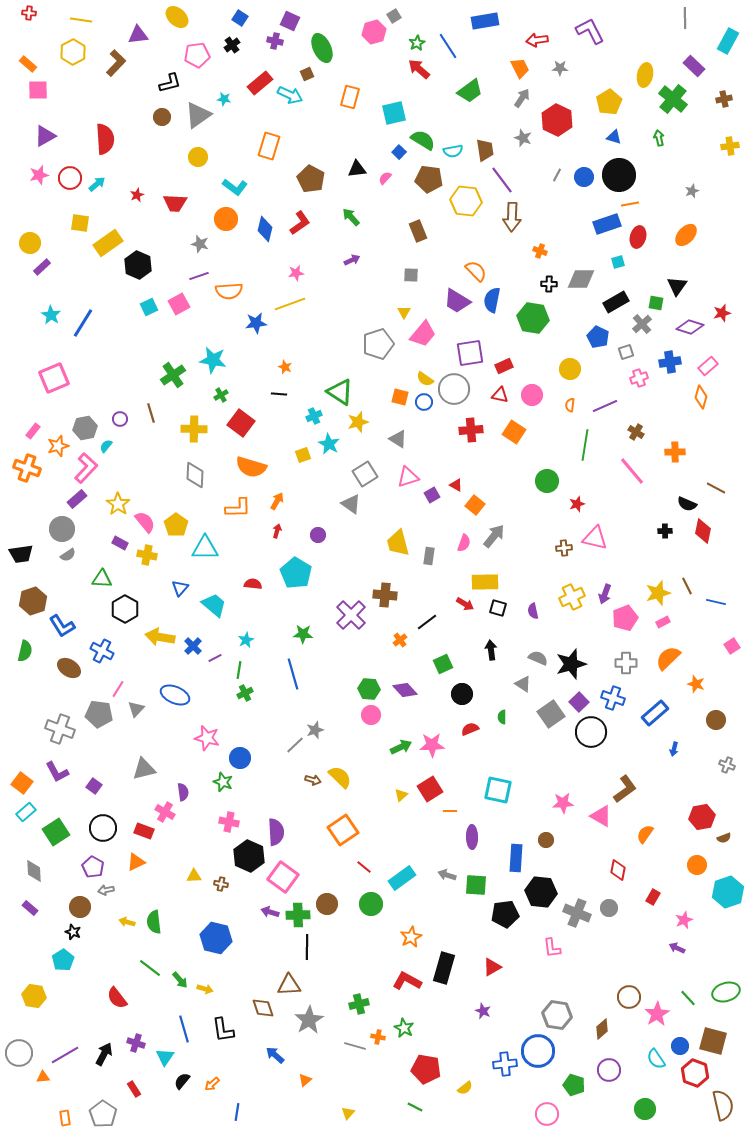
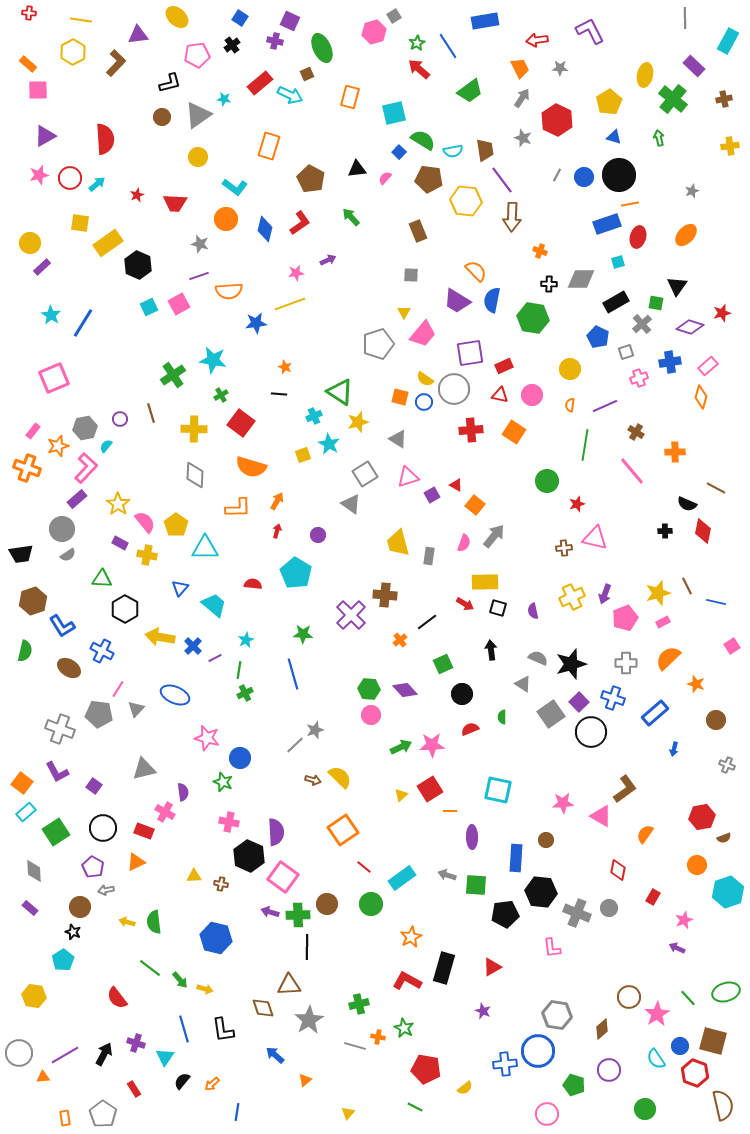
purple arrow at (352, 260): moved 24 px left
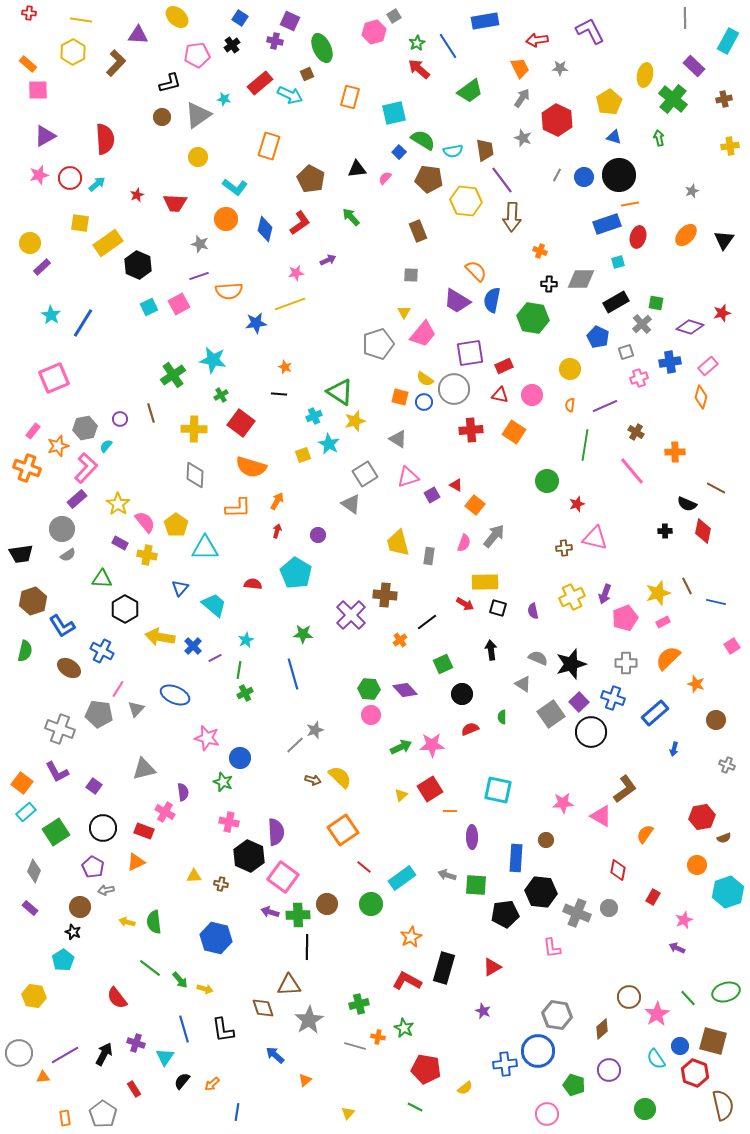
purple triangle at (138, 35): rotated 10 degrees clockwise
black triangle at (677, 286): moved 47 px right, 46 px up
yellow star at (358, 422): moved 3 px left, 1 px up
gray diamond at (34, 871): rotated 25 degrees clockwise
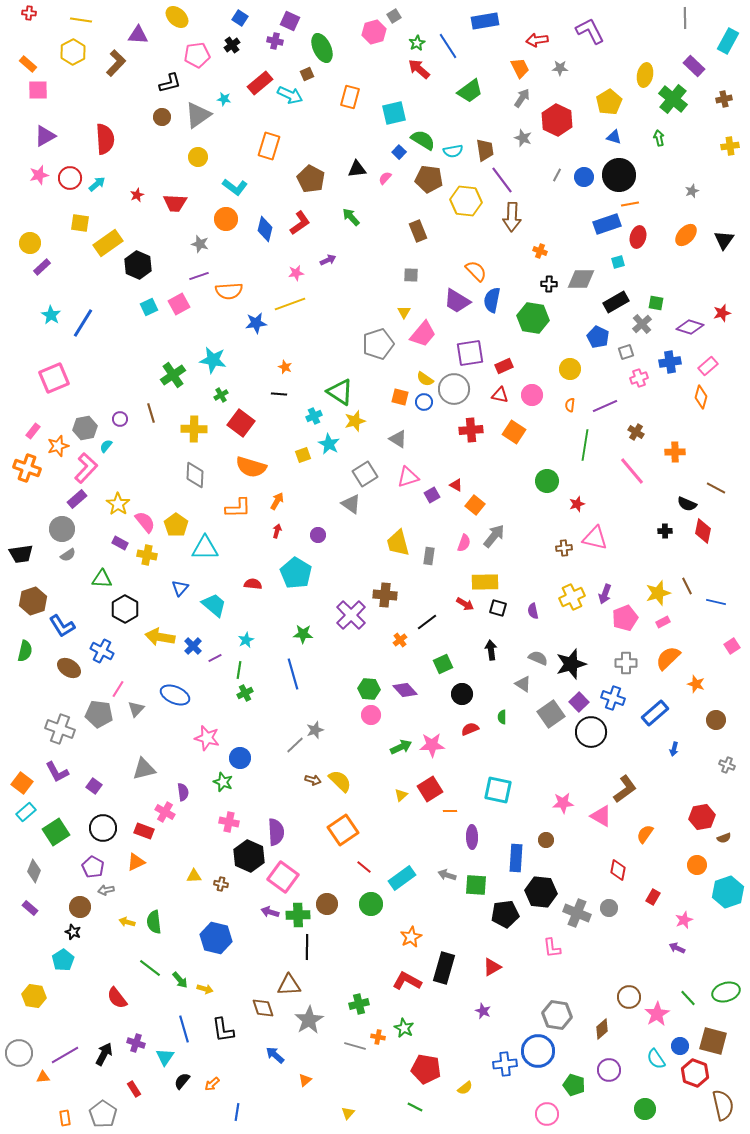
yellow semicircle at (340, 777): moved 4 px down
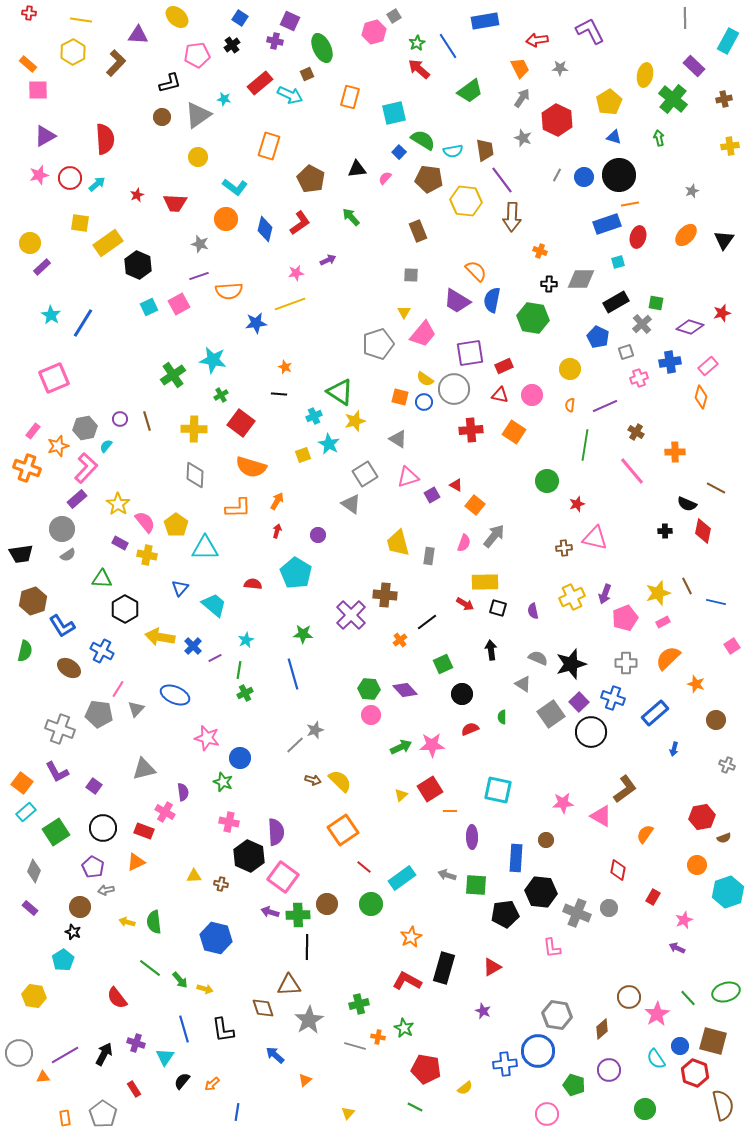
brown line at (151, 413): moved 4 px left, 8 px down
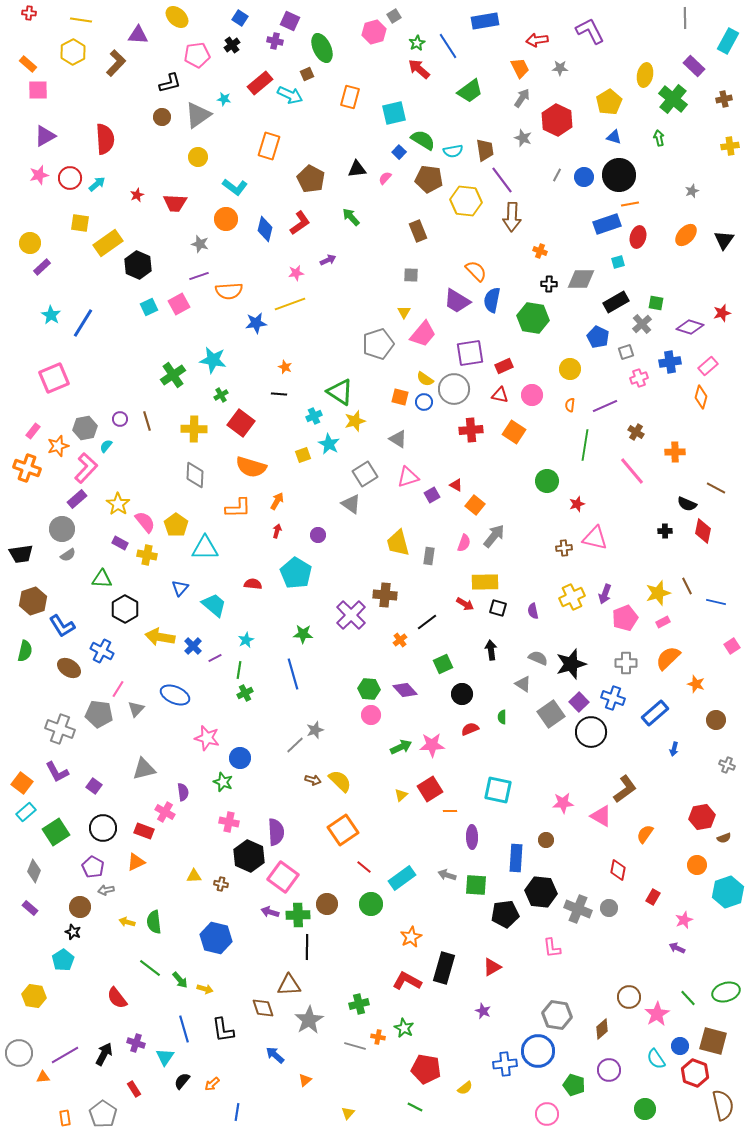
gray cross at (577, 913): moved 1 px right, 4 px up
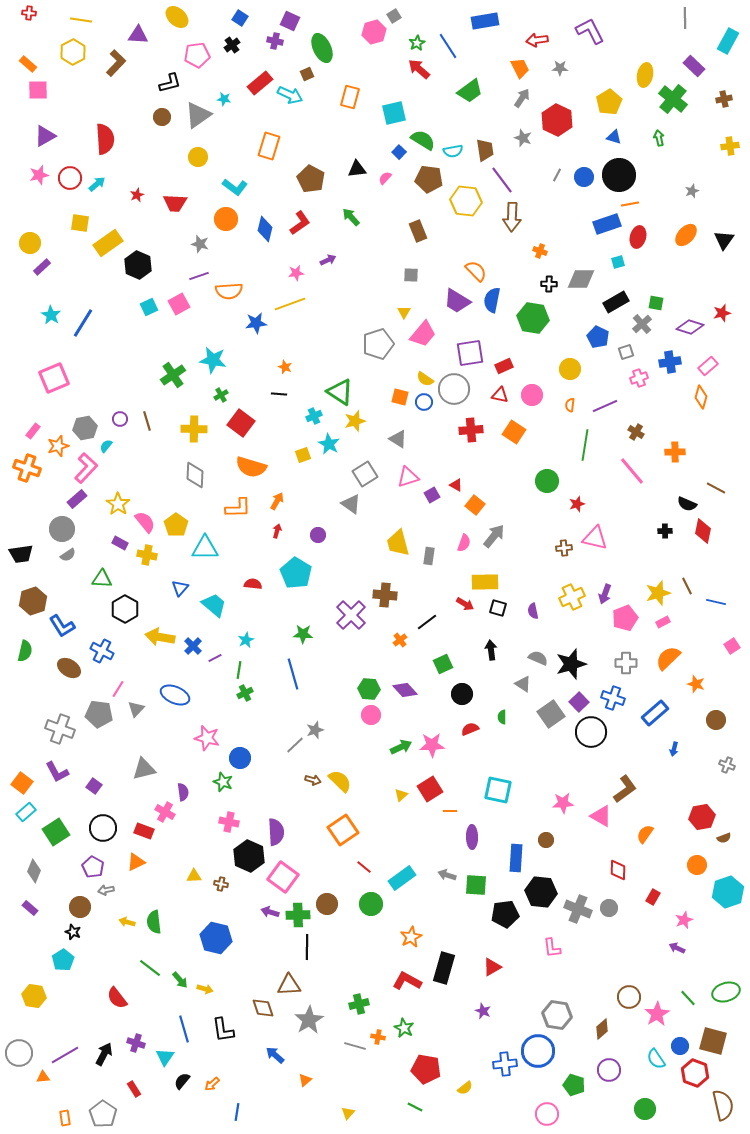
red diamond at (618, 870): rotated 10 degrees counterclockwise
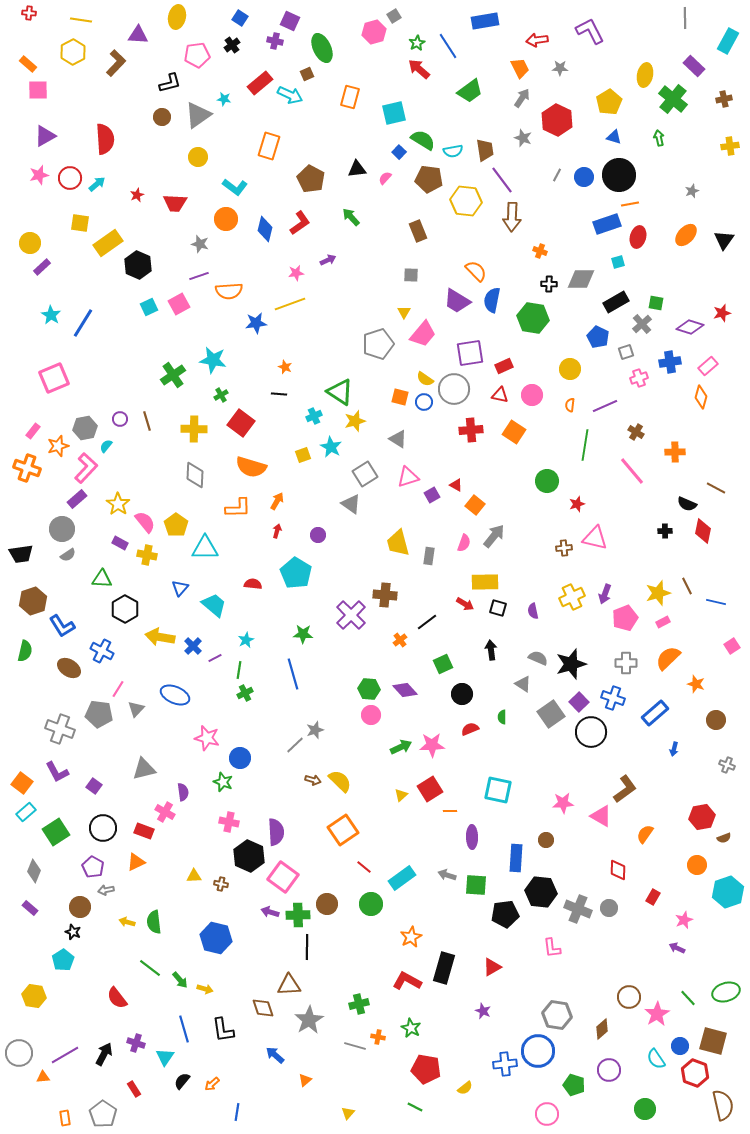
yellow ellipse at (177, 17): rotated 60 degrees clockwise
cyan star at (329, 444): moved 2 px right, 3 px down
green star at (404, 1028): moved 7 px right
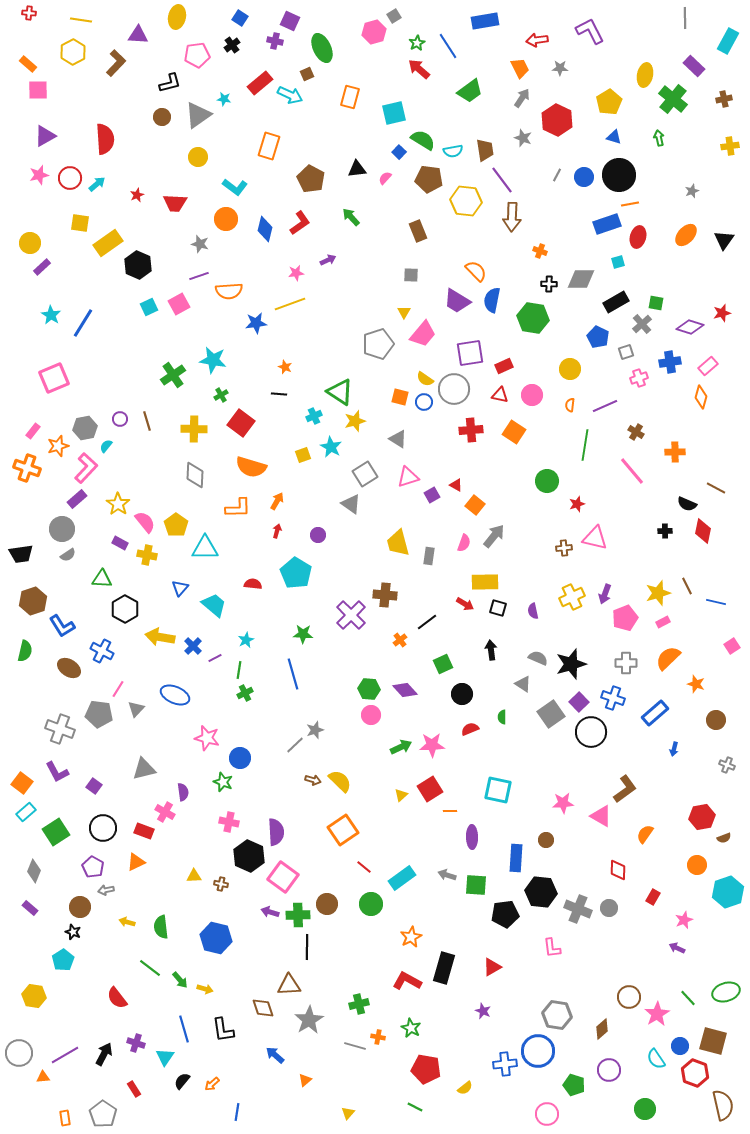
green semicircle at (154, 922): moved 7 px right, 5 px down
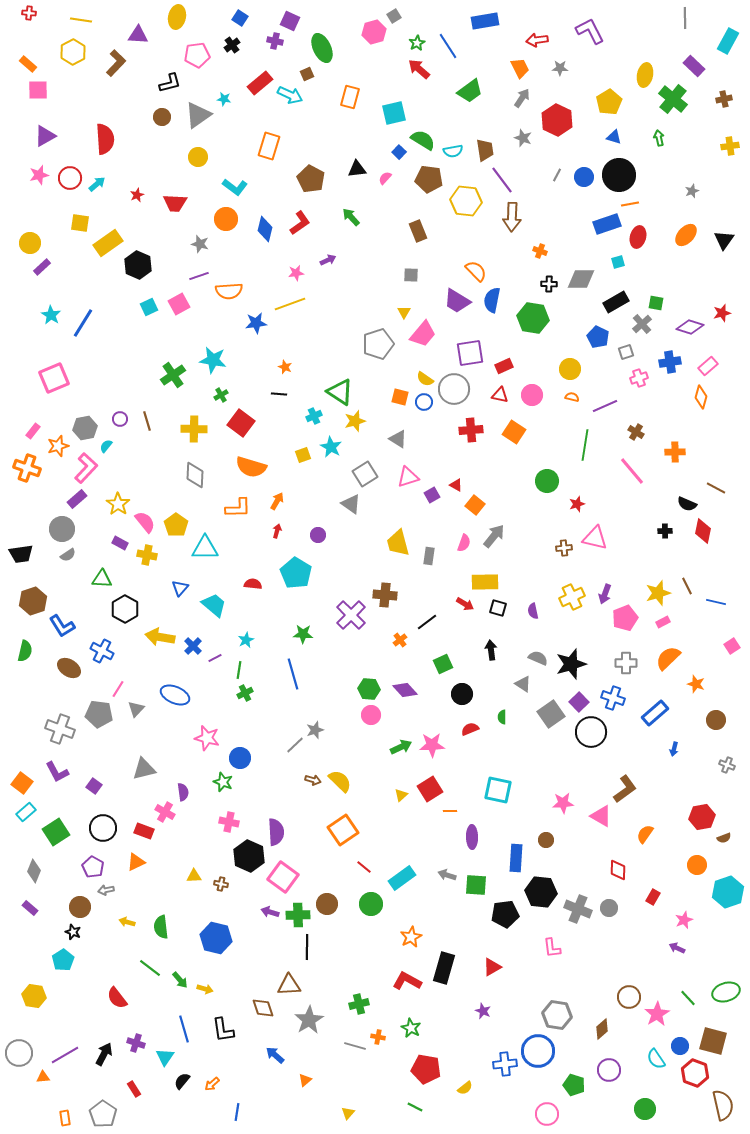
orange semicircle at (570, 405): moved 2 px right, 8 px up; rotated 96 degrees clockwise
